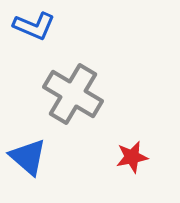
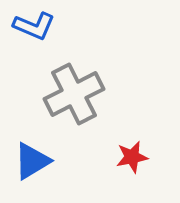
gray cross: moved 1 px right; rotated 32 degrees clockwise
blue triangle: moved 4 px right, 4 px down; rotated 48 degrees clockwise
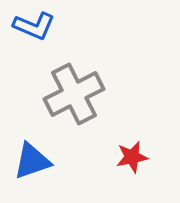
blue triangle: rotated 12 degrees clockwise
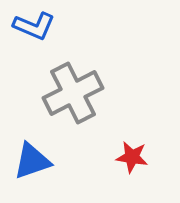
gray cross: moved 1 px left, 1 px up
red star: rotated 20 degrees clockwise
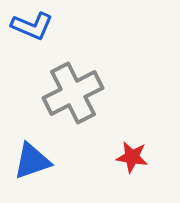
blue L-shape: moved 2 px left
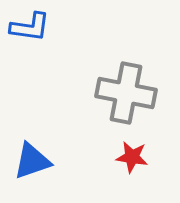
blue L-shape: moved 2 px left, 1 px down; rotated 15 degrees counterclockwise
gray cross: moved 53 px right; rotated 38 degrees clockwise
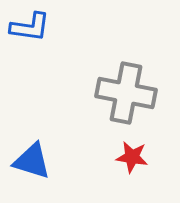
blue triangle: rotated 36 degrees clockwise
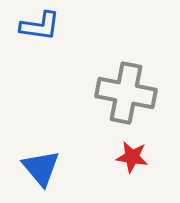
blue L-shape: moved 10 px right, 1 px up
blue triangle: moved 9 px right, 7 px down; rotated 33 degrees clockwise
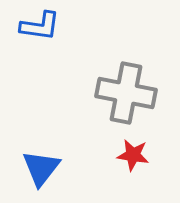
red star: moved 1 px right, 2 px up
blue triangle: rotated 18 degrees clockwise
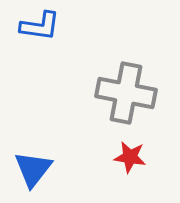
red star: moved 3 px left, 2 px down
blue triangle: moved 8 px left, 1 px down
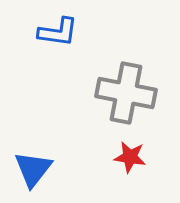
blue L-shape: moved 18 px right, 6 px down
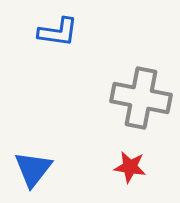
gray cross: moved 15 px right, 5 px down
red star: moved 10 px down
